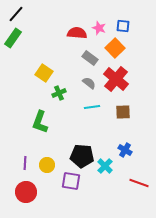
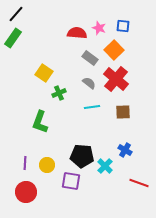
orange square: moved 1 px left, 2 px down
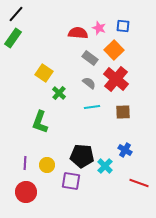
red semicircle: moved 1 px right
green cross: rotated 24 degrees counterclockwise
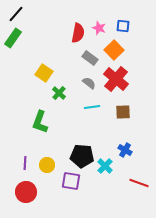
red semicircle: rotated 96 degrees clockwise
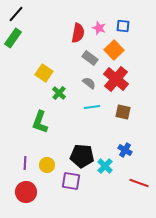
brown square: rotated 14 degrees clockwise
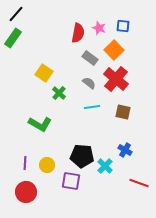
green L-shape: moved 2 px down; rotated 80 degrees counterclockwise
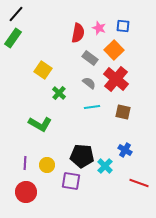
yellow square: moved 1 px left, 3 px up
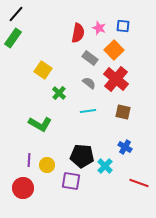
cyan line: moved 4 px left, 4 px down
blue cross: moved 3 px up
purple line: moved 4 px right, 3 px up
red circle: moved 3 px left, 4 px up
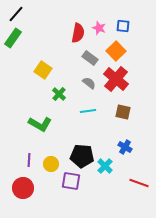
orange square: moved 2 px right, 1 px down
green cross: moved 1 px down
yellow circle: moved 4 px right, 1 px up
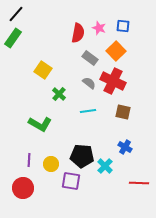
red cross: moved 3 px left, 2 px down; rotated 15 degrees counterclockwise
red line: rotated 18 degrees counterclockwise
